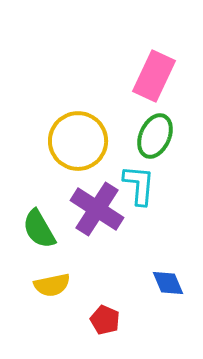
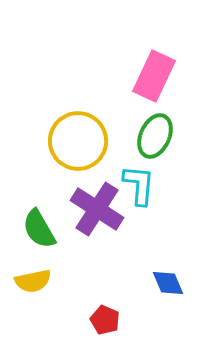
yellow semicircle: moved 19 px left, 4 px up
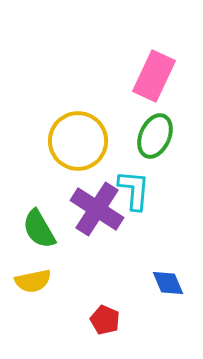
cyan L-shape: moved 5 px left, 5 px down
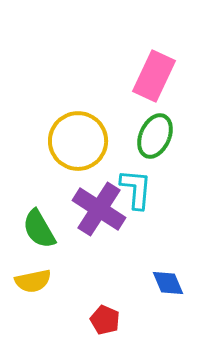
cyan L-shape: moved 2 px right, 1 px up
purple cross: moved 2 px right
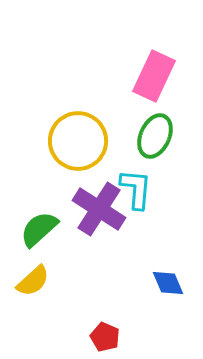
green semicircle: rotated 78 degrees clockwise
yellow semicircle: rotated 30 degrees counterclockwise
red pentagon: moved 17 px down
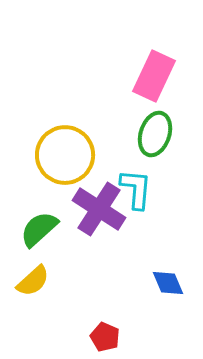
green ellipse: moved 2 px up; rotated 6 degrees counterclockwise
yellow circle: moved 13 px left, 14 px down
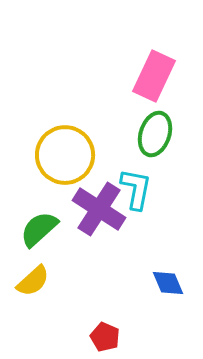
cyan L-shape: rotated 6 degrees clockwise
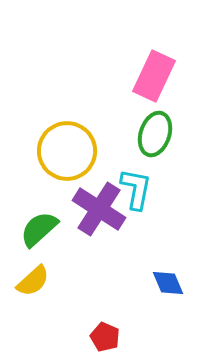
yellow circle: moved 2 px right, 4 px up
